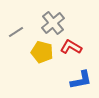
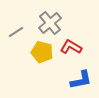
gray cross: moved 3 px left
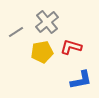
gray cross: moved 3 px left, 1 px up
red L-shape: rotated 15 degrees counterclockwise
yellow pentagon: rotated 25 degrees counterclockwise
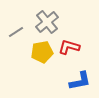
red L-shape: moved 2 px left
blue L-shape: moved 1 px left, 1 px down
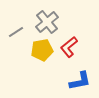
red L-shape: rotated 55 degrees counterclockwise
yellow pentagon: moved 2 px up
